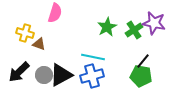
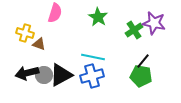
green star: moved 9 px left, 10 px up; rotated 12 degrees counterclockwise
black arrow: moved 8 px right, 1 px down; rotated 30 degrees clockwise
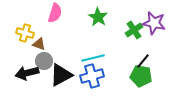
cyan line: moved 1 px down; rotated 25 degrees counterclockwise
gray circle: moved 14 px up
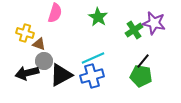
cyan line: rotated 10 degrees counterclockwise
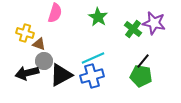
green cross: moved 1 px left, 1 px up; rotated 18 degrees counterclockwise
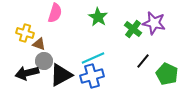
green pentagon: moved 26 px right, 2 px up; rotated 15 degrees clockwise
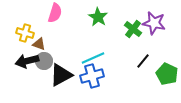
black arrow: moved 12 px up
